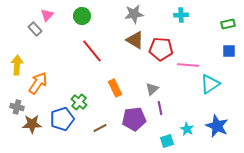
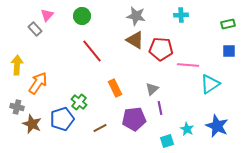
gray star: moved 2 px right, 2 px down; rotated 18 degrees clockwise
brown star: rotated 24 degrees clockwise
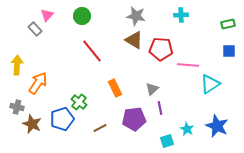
brown triangle: moved 1 px left
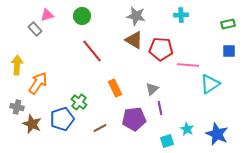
pink triangle: rotated 32 degrees clockwise
blue star: moved 8 px down
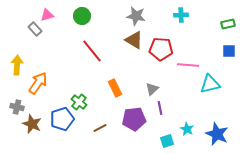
cyan triangle: rotated 20 degrees clockwise
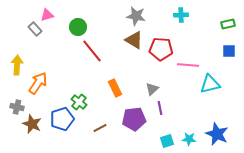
green circle: moved 4 px left, 11 px down
cyan star: moved 2 px right, 10 px down; rotated 24 degrees counterclockwise
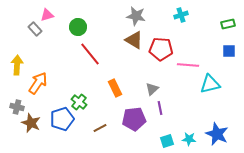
cyan cross: rotated 16 degrees counterclockwise
red line: moved 2 px left, 3 px down
brown star: moved 1 px left, 1 px up
